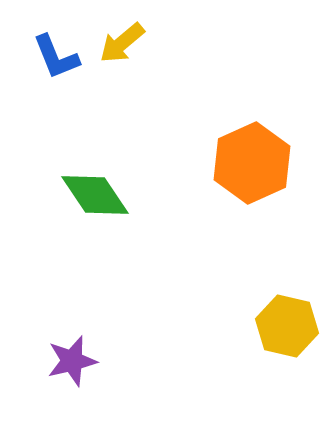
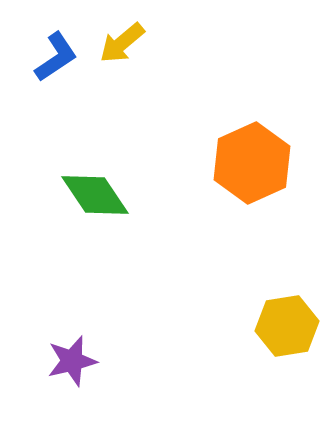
blue L-shape: rotated 102 degrees counterclockwise
yellow hexagon: rotated 22 degrees counterclockwise
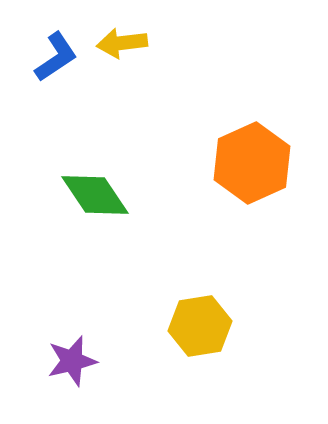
yellow arrow: rotated 33 degrees clockwise
yellow hexagon: moved 87 px left
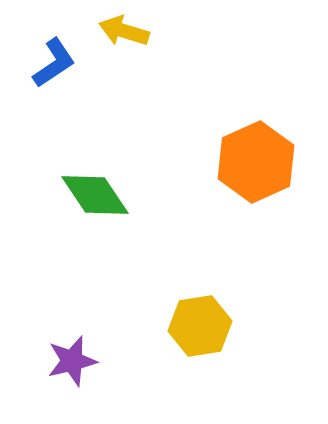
yellow arrow: moved 2 px right, 12 px up; rotated 24 degrees clockwise
blue L-shape: moved 2 px left, 6 px down
orange hexagon: moved 4 px right, 1 px up
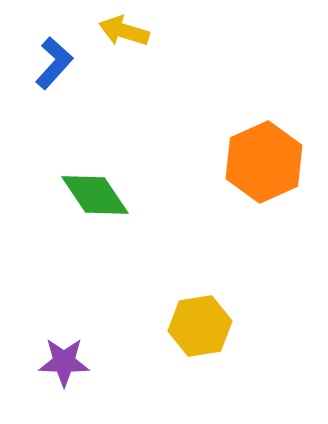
blue L-shape: rotated 14 degrees counterclockwise
orange hexagon: moved 8 px right
purple star: moved 8 px left, 1 px down; rotated 15 degrees clockwise
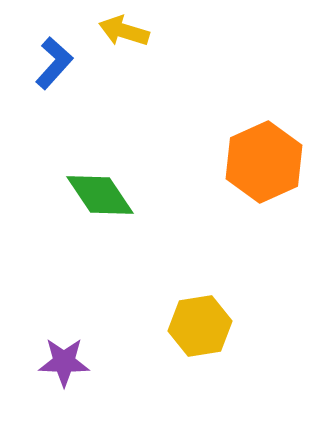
green diamond: moved 5 px right
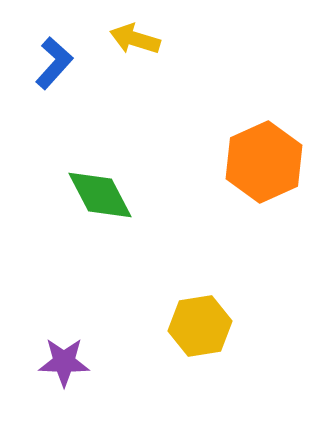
yellow arrow: moved 11 px right, 8 px down
green diamond: rotated 6 degrees clockwise
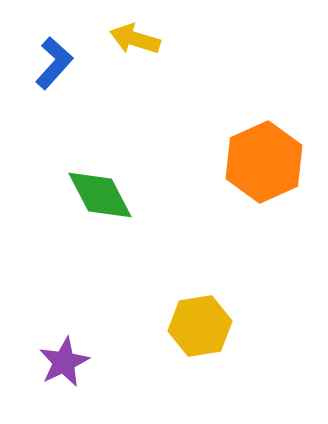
purple star: rotated 27 degrees counterclockwise
